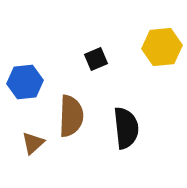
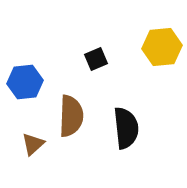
brown triangle: moved 1 px down
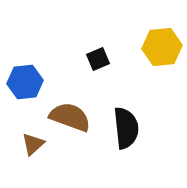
black square: moved 2 px right
brown semicircle: moved 1 px left, 1 px down; rotated 72 degrees counterclockwise
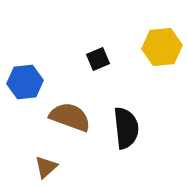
brown triangle: moved 13 px right, 23 px down
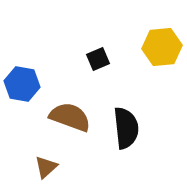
blue hexagon: moved 3 px left, 2 px down; rotated 16 degrees clockwise
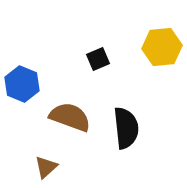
blue hexagon: rotated 12 degrees clockwise
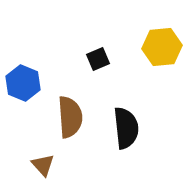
blue hexagon: moved 1 px right, 1 px up
brown semicircle: rotated 66 degrees clockwise
brown triangle: moved 3 px left, 2 px up; rotated 30 degrees counterclockwise
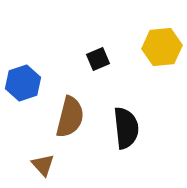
blue hexagon: rotated 20 degrees clockwise
brown semicircle: rotated 18 degrees clockwise
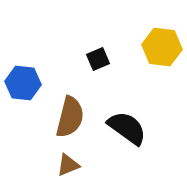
yellow hexagon: rotated 12 degrees clockwise
blue hexagon: rotated 24 degrees clockwise
black semicircle: moved 1 px right; rotated 48 degrees counterclockwise
brown triangle: moved 25 px right; rotated 50 degrees clockwise
